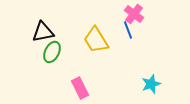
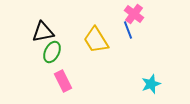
pink rectangle: moved 17 px left, 7 px up
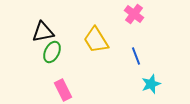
blue line: moved 8 px right, 26 px down
pink rectangle: moved 9 px down
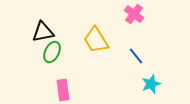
blue line: rotated 18 degrees counterclockwise
pink rectangle: rotated 20 degrees clockwise
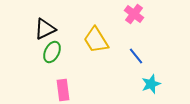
black triangle: moved 2 px right, 3 px up; rotated 15 degrees counterclockwise
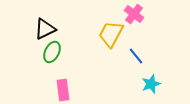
yellow trapezoid: moved 15 px right, 6 px up; rotated 60 degrees clockwise
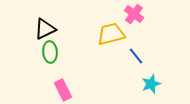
yellow trapezoid: rotated 48 degrees clockwise
green ellipse: moved 2 px left; rotated 30 degrees counterclockwise
pink rectangle: rotated 20 degrees counterclockwise
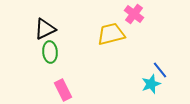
blue line: moved 24 px right, 14 px down
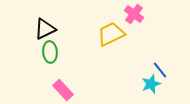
yellow trapezoid: rotated 12 degrees counterclockwise
pink rectangle: rotated 15 degrees counterclockwise
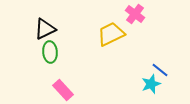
pink cross: moved 1 px right
blue line: rotated 12 degrees counterclockwise
